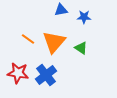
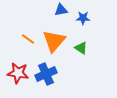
blue star: moved 1 px left, 1 px down
orange triangle: moved 1 px up
blue cross: moved 1 px up; rotated 15 degrees clockwise
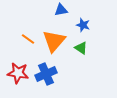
blue star: moved 7 px down; rotated 16 degrees clockwise
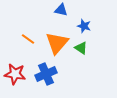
blue triangle: rotated 24 degrees clockwise
blue star: moved 1 px right, 1 px down
orange triangle: moved 3 px right, 2 px down
red star: moved 3 px left, 1 px down
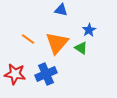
blue star: moved 5 px right, 4 px down; rotated 24 degrees clockwise
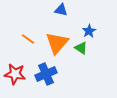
blue star: moved 1 px down
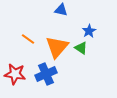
orange triangle: moved 4 px down
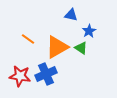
blue triangle: moved 10 px right, 5 px down
orange triangle: rotated 20 degrees clockwise
red star: moved 5 px right, 2 px down
